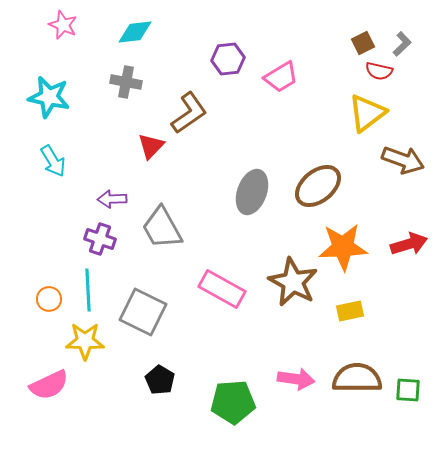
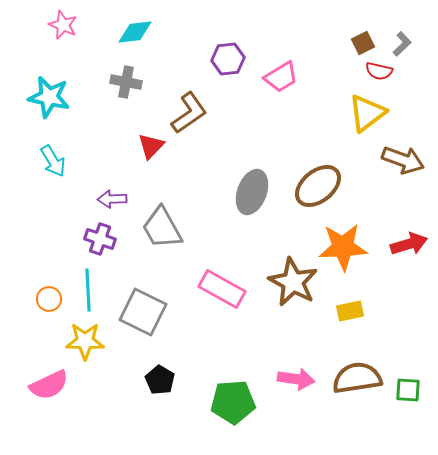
brown semicircle: rotated 9 degrees counterclockwise
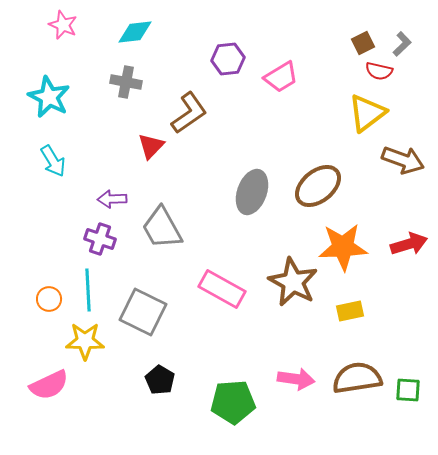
cyan star: rotated 15 degrees clockwise
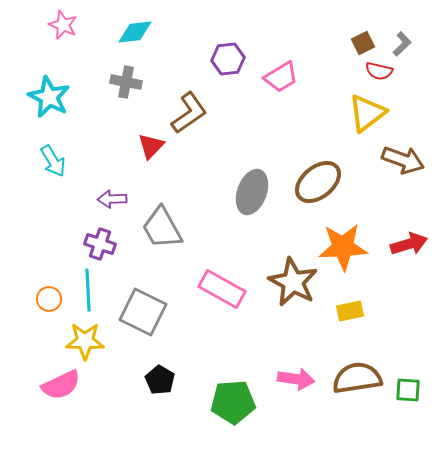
brown ellipse: moved 4 px up
purple cross: moved 5 px down
pink semicircle: moved 12 px right
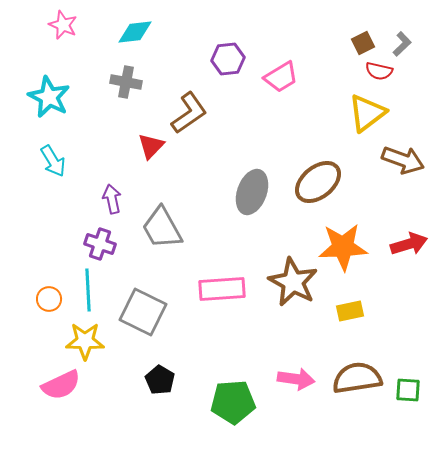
purple arrow: rotated 80 degrees clockwise
pink rectangle: rotated 33 degrees counterclockwise
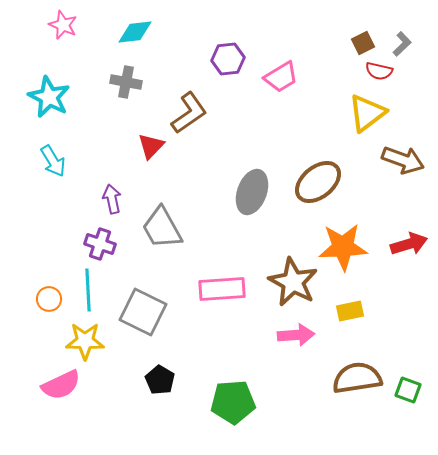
pink arrow: moved 44 px up; rotated 12 degrees counterclockwise
green square: rotated 16 degrees clockwise
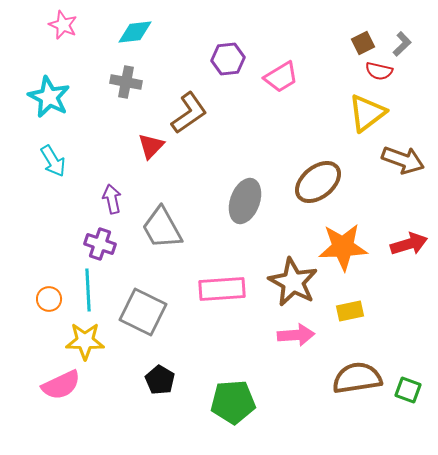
gray ellipse: moved 7 px left, 9 px down
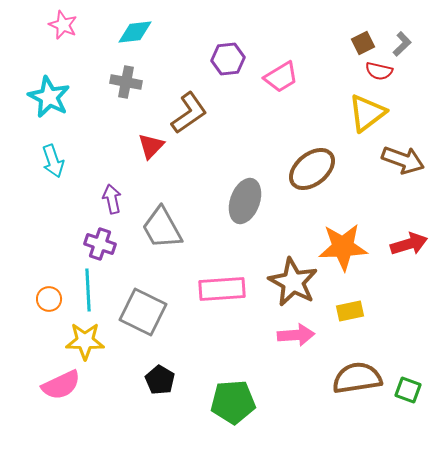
cyan arrow: rotated 12 degrees clockwise
brown ellipse: moved 6 px left, 13 px up
